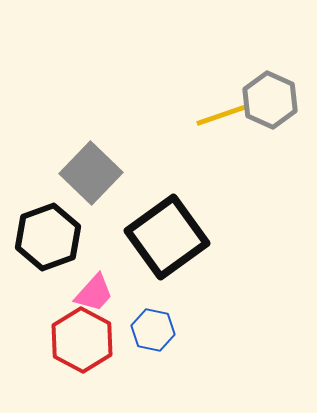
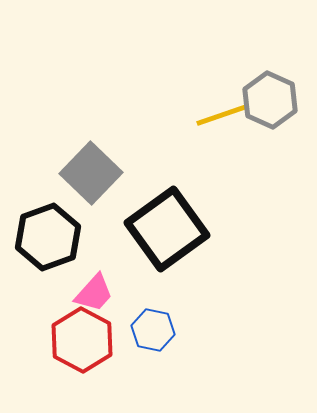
black square: moved 8 px up
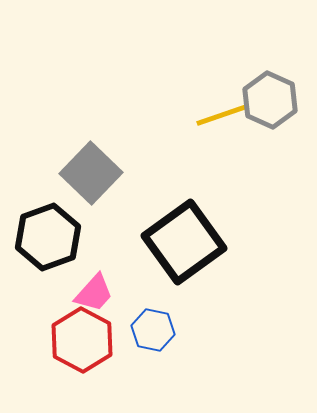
black square: moved 17 px right, 13 px down
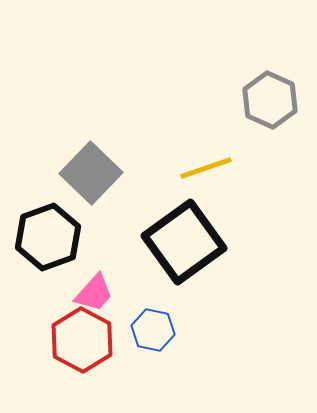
yellow line: moved 16 px left, 53 px down
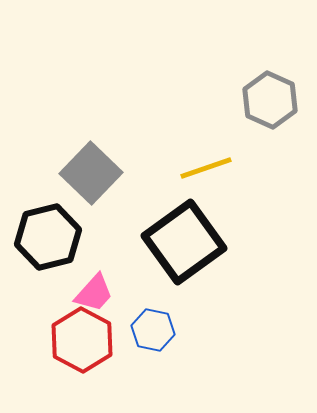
black hexagon: rotated 6 degrees clockwise
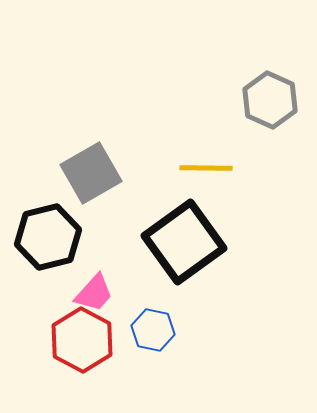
yellow line: rotated 20 degrees clockwise
gray square: rotated 16 degrees clockwise
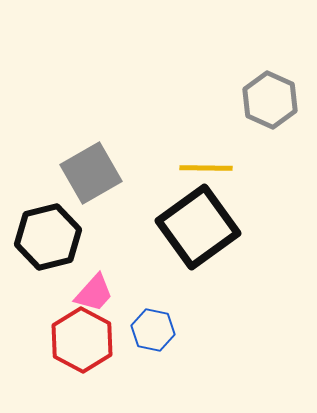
black square: moved 14 px right, 15 px up
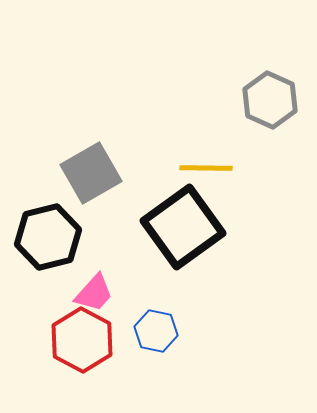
black square: moved 15 px left
blue hexagon: moved 3 px right, 1 px down
